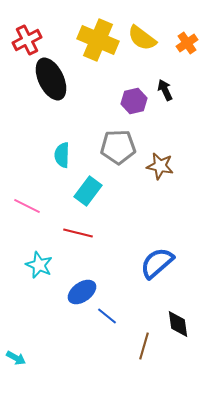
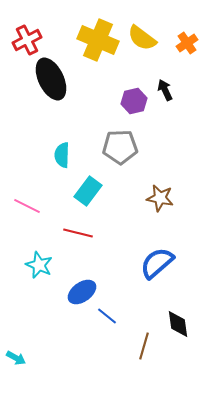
gray pentagon: moved 2 px right
brown star: moved 32 px down
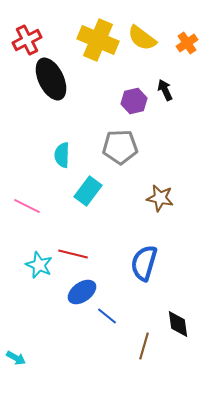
red line: moved 5 px left, 21 px down
blue semicircle: moved 13 px left; rotated 33 degrees counterclockwise
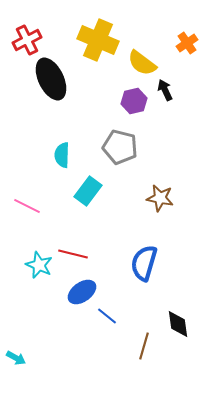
yellow semicircle: moved 25 px down
gray pentagon: rotated 16 degrees clockwise
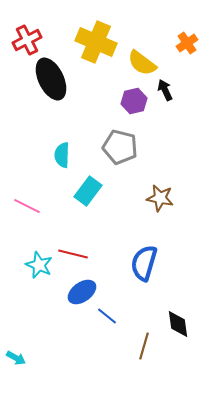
yellow cross: moved 2 px left, 2 px down
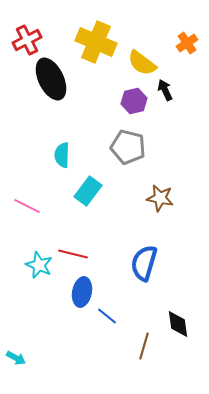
gray pentagon: moved 8 px right
blue ellipse: rotated 44 degrees counterclockwise
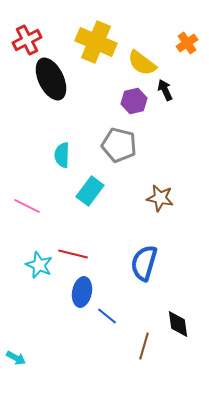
gray pentagon: moved 9 px left, 2 px up
cyan rectangle: moved 2 px right
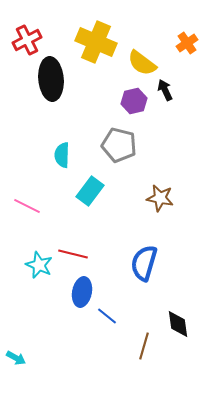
black ellipse: rotated 21 degrees clockwise
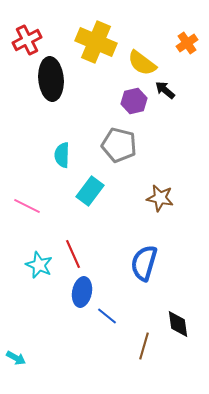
black arrow: rotated 25 degrees counterclockwise
red line: rotated 52 degrees clockwise
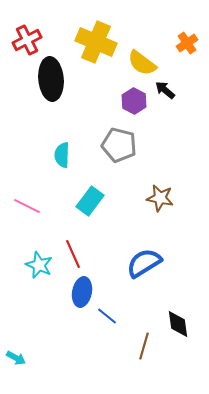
purple hexagon: rotated 20 degrees counterclockwise
cyan rectangle: moved 10 px down
blue semicircle: rotated 42 degrees clockwise
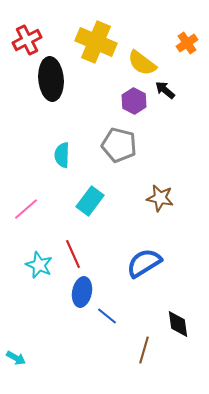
pink line: moved 1 px left, 3 px down; rotated 68 degrees counterclockwise
brown line: moved 4 px down
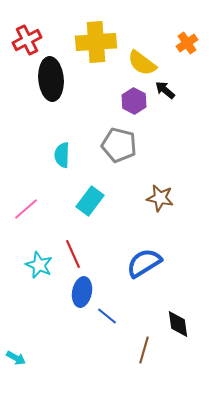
yellow cross: rotated 27 degrees counterclockwise
